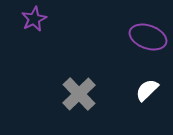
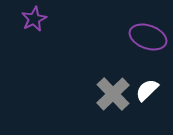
gray cross: moved 34 px right
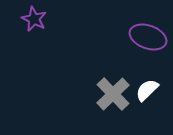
purple star: rotated 20 degrees counterclockwise
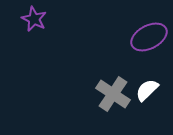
purple ellipse: moved 1 px right; rotated 48 degrees counterclockwise
gray cross: rotated 12 degrees counterclockwise
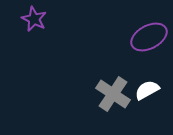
white semicircle: rotated 15 degrees clockwise
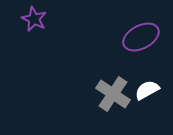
purple ellipse: moved 8 px left
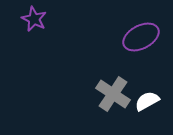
white semicircle: moved 11 px down
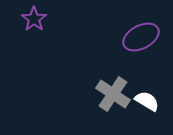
purple star: rotated 10 degrees clockwise
white semicircle: rotated 60 degrees clockwise
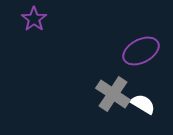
purple ellipse: moved 14 px down
white semicircle: moved 4 px left, 3 px down
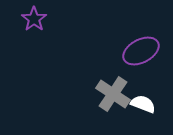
white semicircle: rotated 10 degrees counterclockwise
